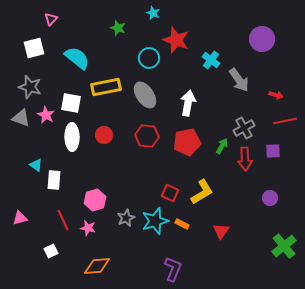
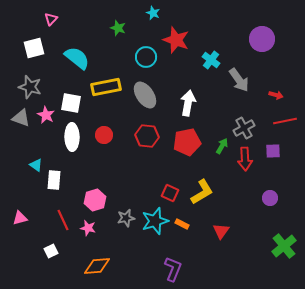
cyan circle at (149, 58): moved 3 px left, 1 px up
gray star at (126, 218): rotated 12 degrees clockwise
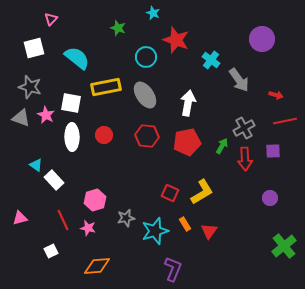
white rectangle at (54, 180): rotated 48 degrees counterclockwise
cyan star at (155, 221): moved 10 px down
orange rectangle at (182, 224): moved 3 px right; rotated 32 degrees clockwise
red triangle at (221, 231): moved 12 px left
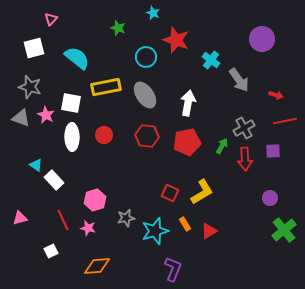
red triangle at (209, 231): rotated 24 degrees clockwise
green cross at (284, 246): moved 16 px up
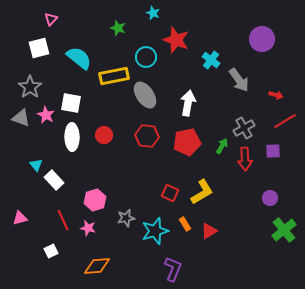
white square at (34, 48): moved 5 px right
cyan semicircle at (77, 58): moved 2 px right
gray star at (30, 87): rotated 20 degrees clockwise
yellow rectangle at (106, 87): moved 8 px right, 11 px up
red line at (285, 121): rotated 20 degrees counterclockwise
cyan triangle at (36, 165): rotated 16 degrees clockwise
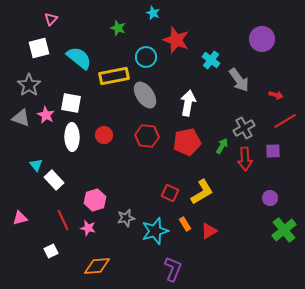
gray star at (30, 87): moved 1 px left, 2 px up
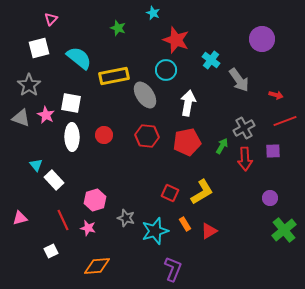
cyan circle at (146, 57): moved 20 px right, 13 px down
red line at (285, 121): rotated 10 degrees clockwise
gray star at (126, 218): rotated 30 degrees clockwise
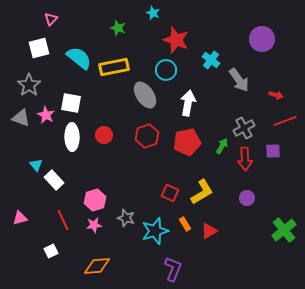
yellow rectangle at (114, 76): moved 9 px up
red hexagon at (147, 136): rotated 25 degrees counterclockwise
purple circle at (270, 198): moved 23 px left
pink star at (88, 228): moved 6 px right, 3 px up; rotated 21 degrees counterclockwise
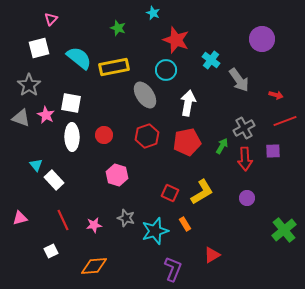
pink hexagon at (95, 200): moved 22 px right, 25 px up; rotated 25 degrees counterclockwise
red triangle at (209, 231): moved 3 px right, 24 px down
orange diamond at (97, 266): moved 3 px left
